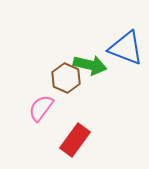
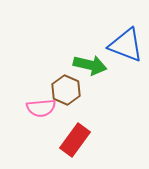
blue triangle: moved 3 px up
brown hexagon: moved 12 px down
pink semicircle: rotated 132 degrees counterclockwise
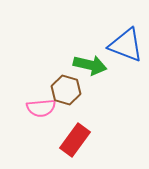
brown hexagon: rotated 8 degrees counterclockwise
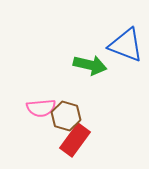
brown hexagon: moved 26 px down
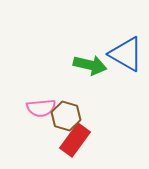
blue triangle: moved 9 px down; rotated 9 degrees clockwise
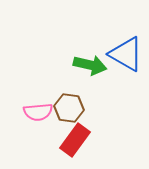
pink semicircle: moved 3 px left, 4 px down
brown hexagon: moved 3 px right, 8 px up; rotated 8 degrees counterclockwise
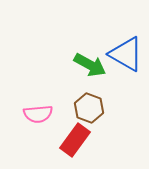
green arrow: rotated 16 degrees clockwise
brown hexagon: moved 20 px right; rotated 12 degrees clockwise
pink semicircle: moved 2 px down
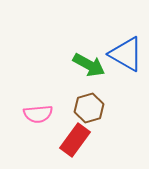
green arrow: moved 1 px left
brown hexagon: rotated 24 degrees clockwise
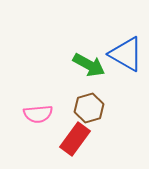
red rectangle: moved 1 px up
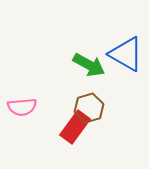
pink semicircle: moved 16 px left, 7 px up
red rectangle: moved 12 px up
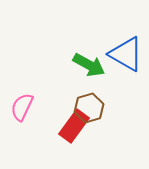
pink semicircle: rotated 120 degrees clockwise
red rectangle: moved 1 px left, 1 px up
